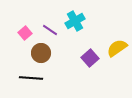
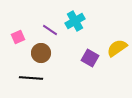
pink square: moved 7 px left, 4 px down; rotated 16 degrees clockwise
purple square: rotated 18 degrees counterclockwise
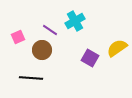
brown circle: moved 1 px right, 3 px up
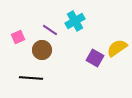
purple square: moved 5 px right
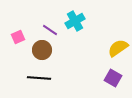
yellow semicircle: moved 1 px right
purple square: moved 18 px right, 20 px down
black line: moved 8 px right
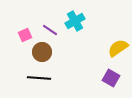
pink square: moved 7 px right, 2 px up
brown circle: moved 2 px down
purple square: moved 2 px left
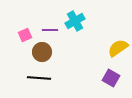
purple line: rotated 35 degrees counterclockwise
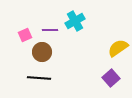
purple square: rotated 18 degrees clockwise
